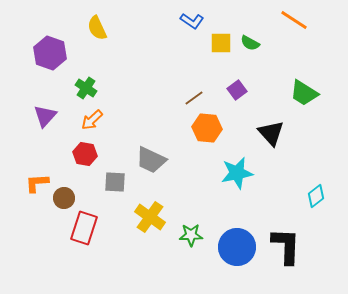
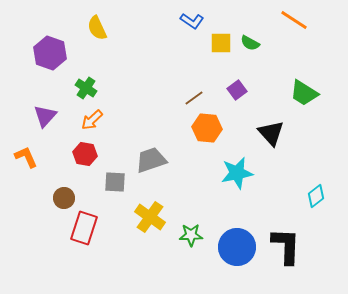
gray trapezoid: rotated 136 degrees clockwise
orange L-shape: moved 11 px left, 26 px up; rotated 70 degrees clockwise
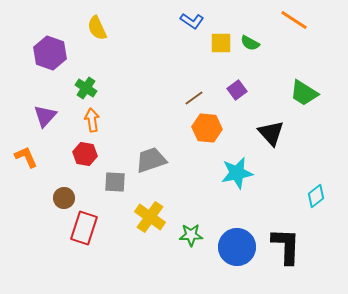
orange arrow: rotated 125 degrees clockwise
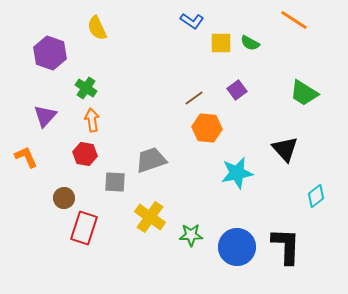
black triangle: moved 14 px right, 16 px down
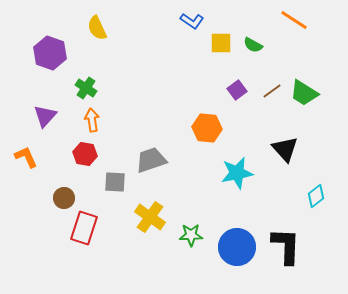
green semicircle: moved 3 px right, 2 px down
brown line: moved 78 px right, 7 px up
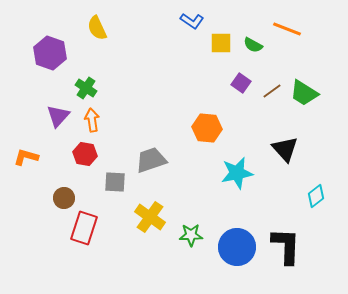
orange line: moved 7 px left, 9 px down; rotated 12 degrees counterclockwise
purple square: moved 4 px right, 7 px up; rotated 18 degrees counterclockwise
purple triangle: moved 13 px right
orange L-shape: rotated 50 degrees counterclockwise
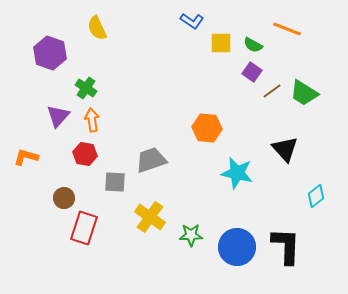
purple square: moved 11 px right, 11 px up
cyan star: rotated 24 degrees clockwise
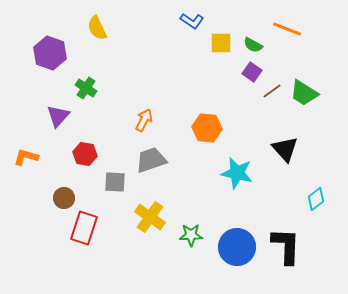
orange arrow: moved 52 px right; rotated 35 degrees clockwise
cyan diamond: moved 3 px down
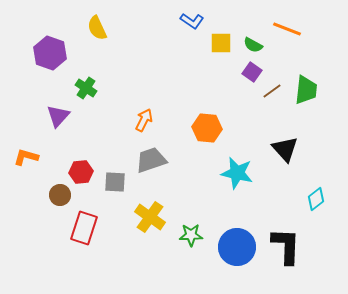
green trapezoid: moved 2 px right, 3 px up; rotated 116 degrees counterclockwise
red hexagon: moved 4 px left, 18 px down; rotated 15 degrees counterclockwise
brown circle: moved 4 px left, 3 px up
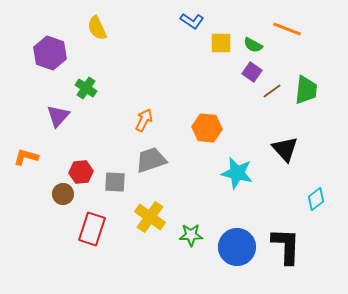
brown circle: moved 3 px right, 1 px up
red rectangle: moved 8 px right, 1 px down
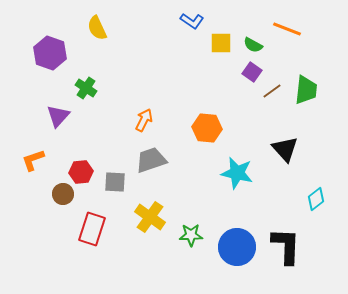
orange L-shape: moved 7 px right, 3 px down; rotated 35 degrees counterclockwise
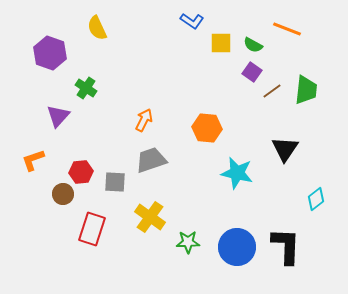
black triangle: rotated 16 degrees clockwise
green star: moved 3 px left, 7 px down
